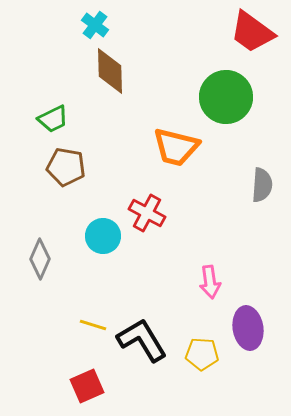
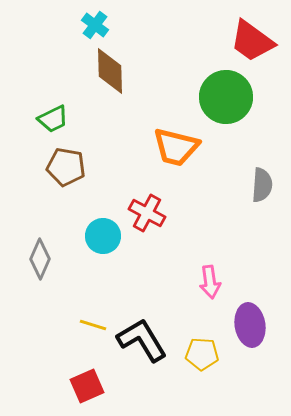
red trapezoid: moved 9 px down
purple ellipse: moved 2 px right, 3 px up
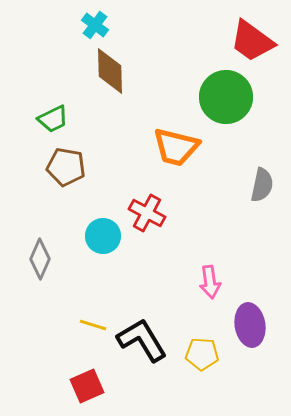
gray semicircle: rotated 8 degrees clockwise
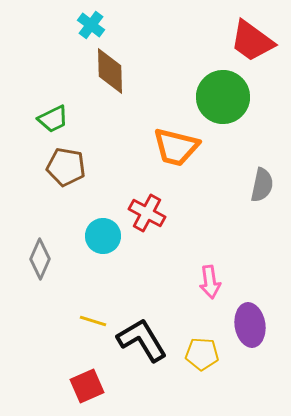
cyan cross: moved 4 px left
green circle: moved 3 px left
yellow line: moved 4 px up
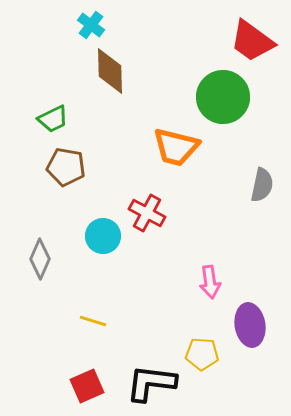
black L-shape: moved 9 px right, 43 px down; rotated 52 degrees counterclockwise
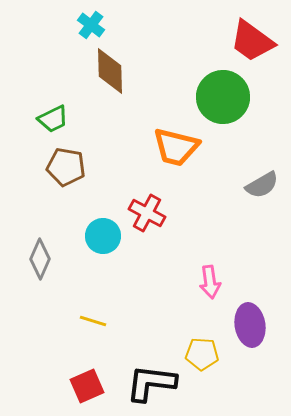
gray semicircle: rotated 48 degrees clockwise
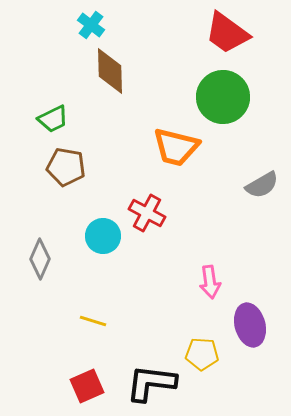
red trapezoid: moved 25 px left, 8 px up
purple ellipse: rotated 6 degrees counterclockwise
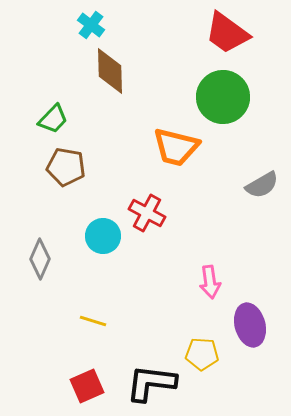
green trapezoid: rotated 20 degrees counterclockwise
